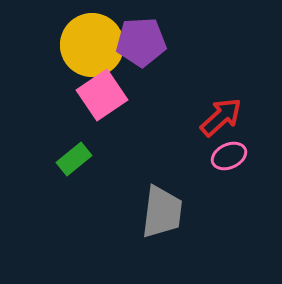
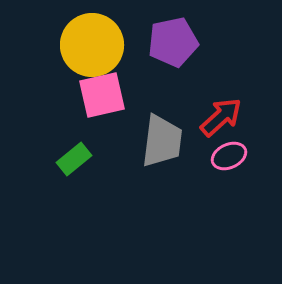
purple pentagon: moved 32 px right; rotated 9 degrees counterclockwise
pink square: rotated 21 degrees clockwise
gray trapezoid: moved 71 px up
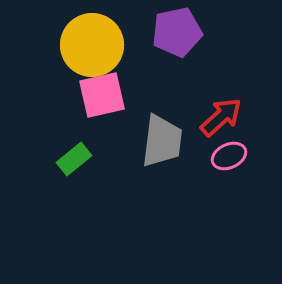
purple pentagon: moved 4 px right, 10 px up
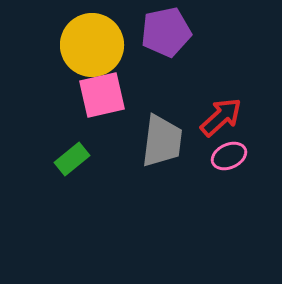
purple pentagon: moved 11 px left
green rectangle: moved 2 px left
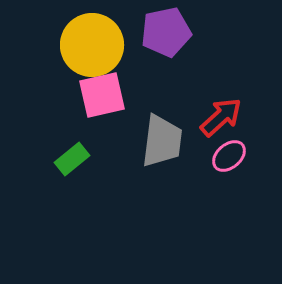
pink ellipse: rotated 16 degrees counterclockwise
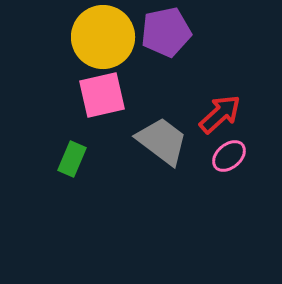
yellow circle: moved 11 px right, 8 px up
red arrow: moved 1 px left, 3 px up
gray trapezoid: rotated 60 degrees counterclockwise
green rectangle: rotated 28 degrees counterclockwise
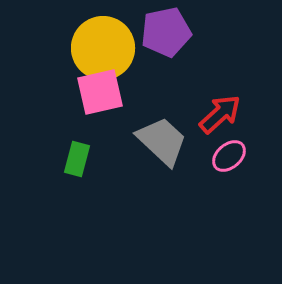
yellow circle: moved 11 px down
pink square: moved 2 px left, 3 px up
gray trapezoid: rotated 6 degrees clockwise
green rectangle: moved 5 px right; rotated 8 degrees counterclockwise
